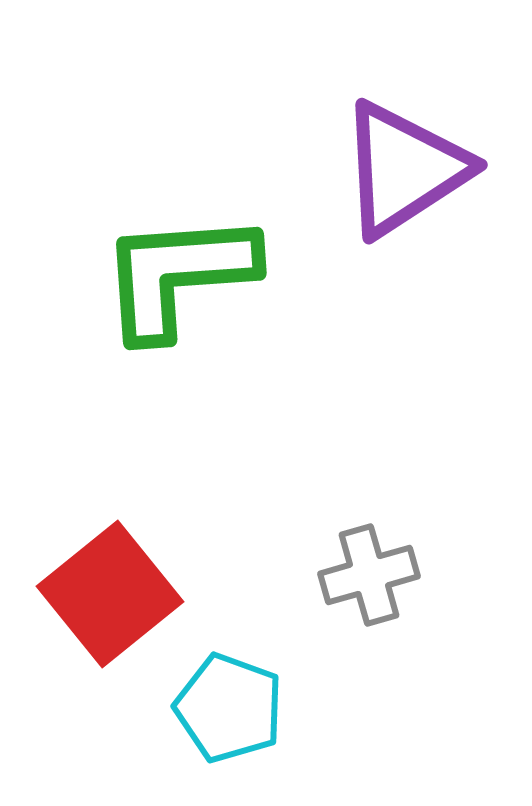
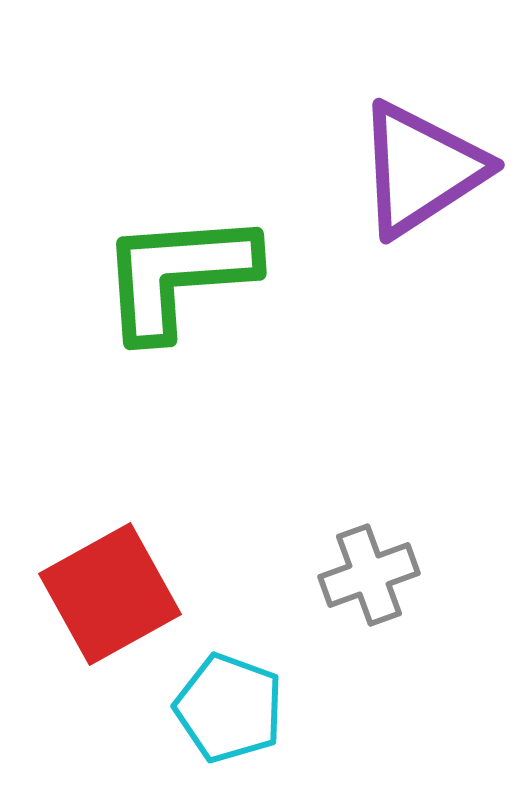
purple triangle: moved 17 px right
gray cross: rotated 4 degrees counterclockwise
red square: rotated 10 degrees clockwise
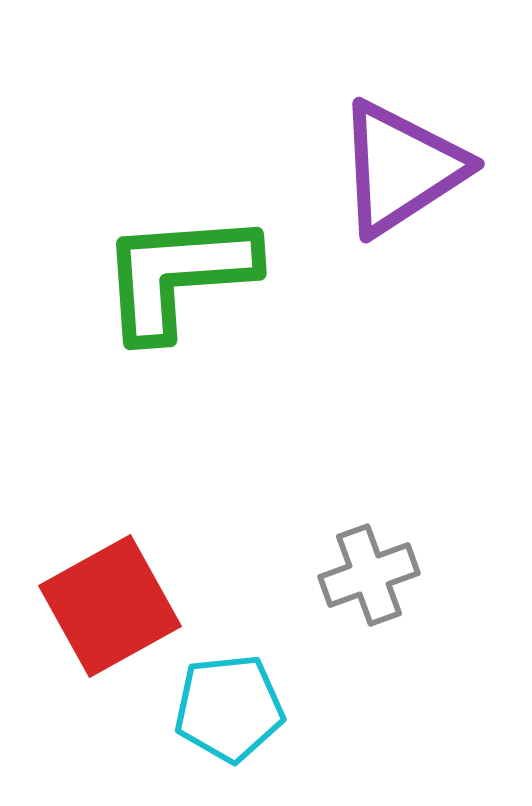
purple triangle: moved 20 px left, 1 px up
red square: moved 12 px down
cyan pentagon: rotated 26 degrees counterclockwise
